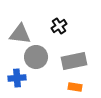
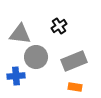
gray rectangle: rotated 10 degrees counterclockwise
blue cross: moved 1 px left, 2 px up
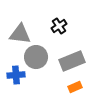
gray rectangle: moved 2 px left
blue cross: moved 1 px up
orange rectangle: rotated 32 degrees counterclockwise
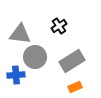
gray circle: moved 1 px left
gray rectangle: rotated 10 degrees counterclockwise
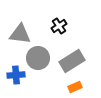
gray circle: moved 3 px right, 1 px down
